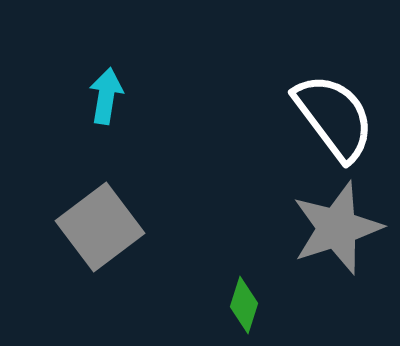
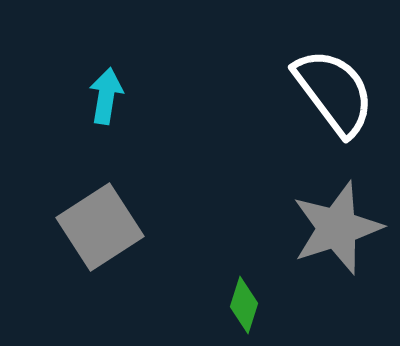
white semicircle: moved 25 px up
gray square: rotated 4 degrees clockwise
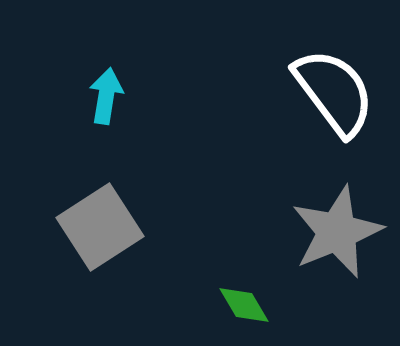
gray star: moved 4 px down; rotated 4 degrees counterclockwise
green diamond: rotated 48 degrees counterclockwise
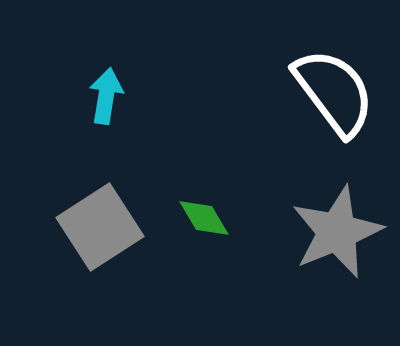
green diamond: moved 40 px left, 87 px up
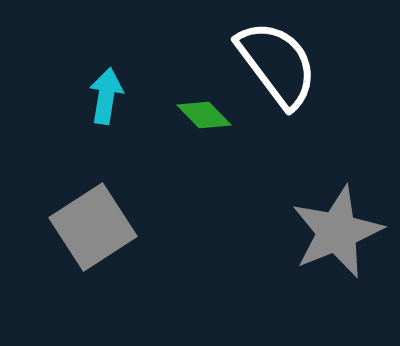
white semicircle: moved 57 px left, 28 px up
green diamond: moved 103 px up; rotated 14 degrees counterclockwise
gray square: moved 7 px left
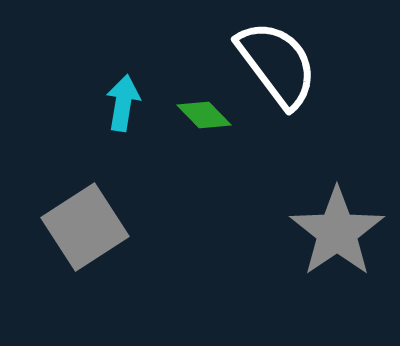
cyan arrow: moved 17 px right, 7 px down
gray square: moved 8 px left
gray star: rotated 12 degrees counterclockwise
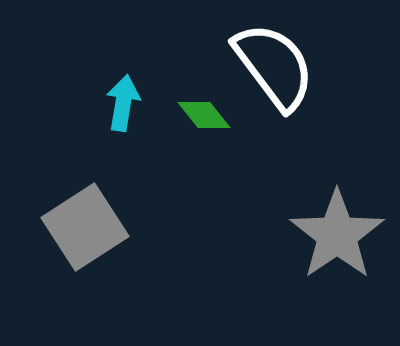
white semicircle: moved 3 px left, 2 px down
green diamond: rotated 6 degrees clockwise
gray star: moved 3 px down
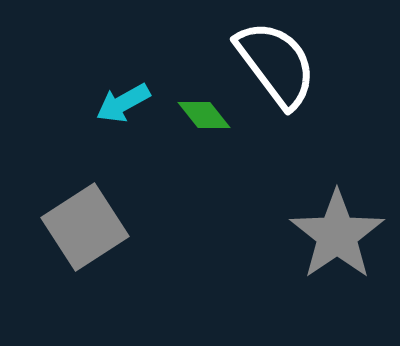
white semicircle: moved 2 px right, 2 px up
cyan arrow: rotated 128 degrees counterclockwise
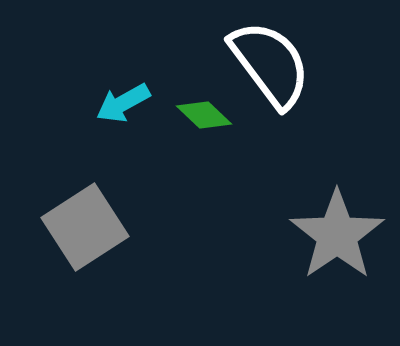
white semicircle: moved 6 px left
green diamond: rotated 8 degrees counterclockwise
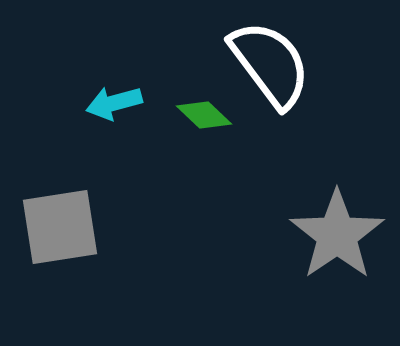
cyan arrow: moved 9 px left; rotated 14 degrees clockwise
gray square: moved 25 px left; rotated 24 degrees clockwise
